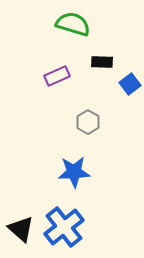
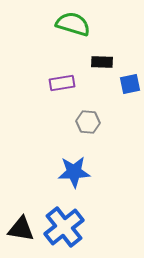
purple rectangle: moved 5 px right, 7 px down; rotated 15 degrees clockwise
blue square: rotated 25 degrees clockwise
gray hexagon: rotated 25 degrees counterclockwise
black triangle: rotated 32 degrees counterclockwise
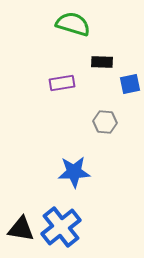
gray hexagon: moved 17 px right
blue cross: moved 3 px left
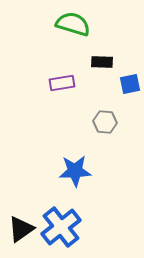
blue star: moved 1 px right, 1 px up
black triangle: rotated 44 degrees counterclockwise
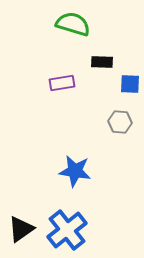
blue square: rotated 15 degrees clockwise
gray hexagon: moved 15 px right
blue star: rotated 12 degrees clockwise
blue cross: moved 6 px right, 3 px down
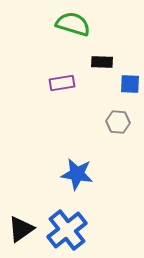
gray hexagon: moved 2 px left
blue star: moved 2 px right, 3 px down
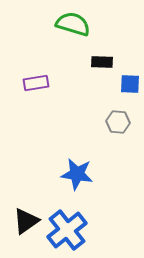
purple rectangle: moved 26 px left
black triangle: moved 5 px right, 8 px up
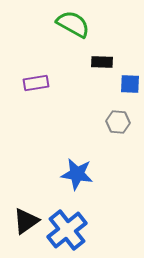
green semicircle: rotated 12 degrees clockwise
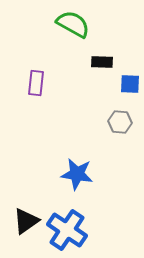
purple rectangle: rotated 75 degrees counterclockwise
gray hexagon: moved 2 px right
blue cross: rotated 18 degrees counterclockwise
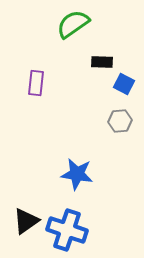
green semicircle: rotated 64 degrees counterclockwise
blue square: moved 6 px left; rotated 25 degrees clockwise
gray hexagon: moved 1 px up; rotated 10 degrees counterclockwise
blue cross: rotated 15 degrees counterclockwise
